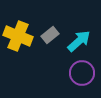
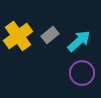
yellow cross: rotated 32 degrees clockwise
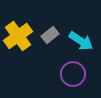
cyan arrow: moved 2 px right; rotated 75 degrees clockwise
purple circle: moved 9 px left, 1 px down
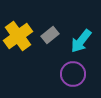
cyan arrow: rotated 95 degrees clockwise
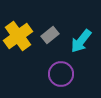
purple circle: moved 12 px left
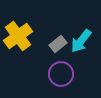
gray rectangle: moved 8 px right, 9 px down
